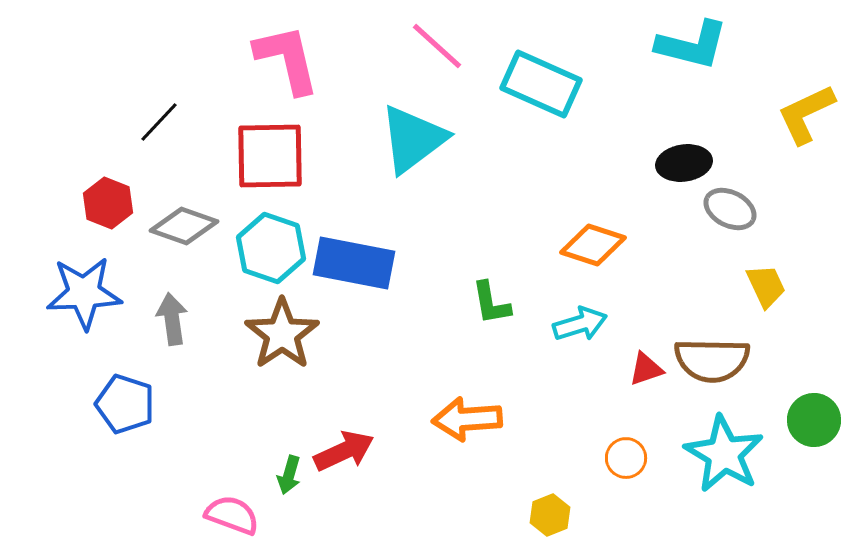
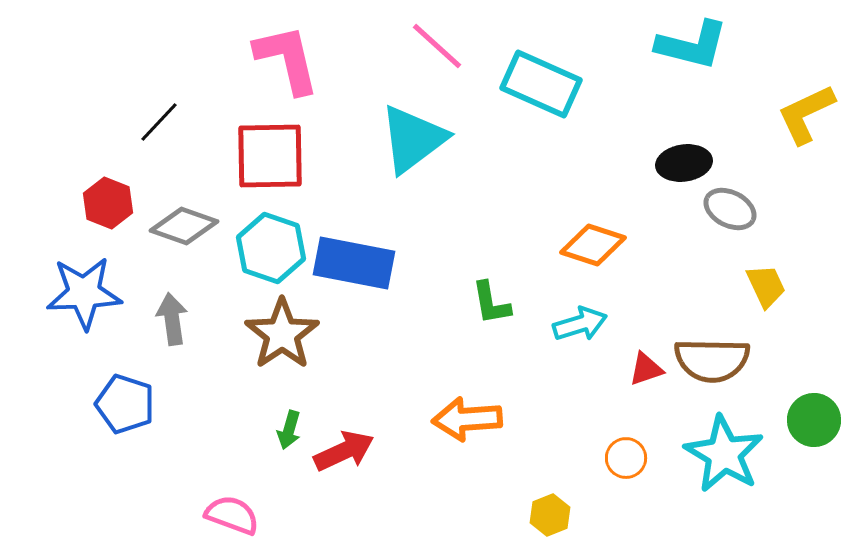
green arrow: moved 45 px up
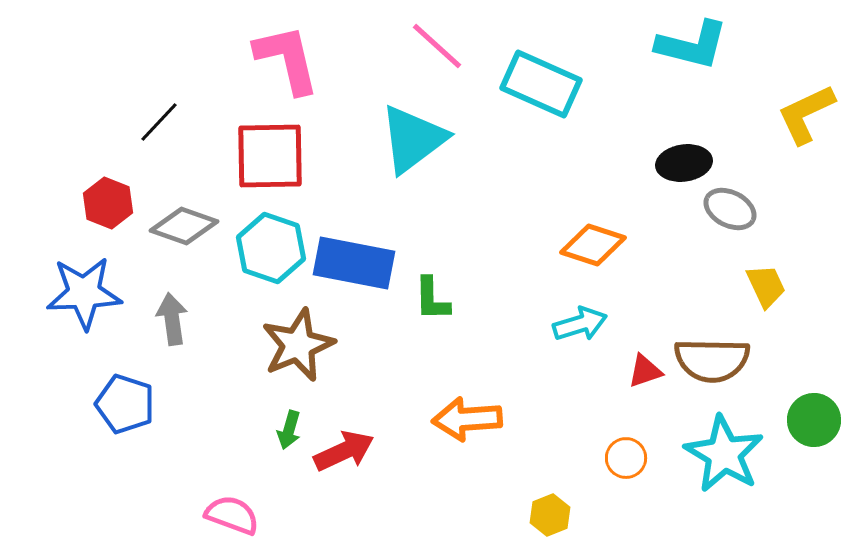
green L-shape: moved 59 px left, 4 px up; rotated 9 degrees clockwise
brown star: moved 16 px right, 11 px down; rotated 12 degrees clockwise
red triangle: moved 1 px left, 2 px down
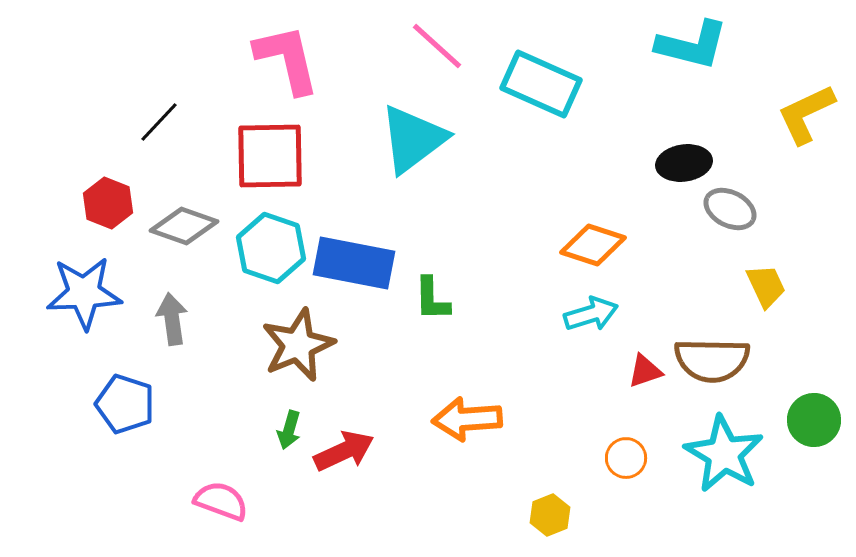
cyan arrow: moved 11 px right, 10 px up
pink semicircle: moved 11 px left, 14 px up
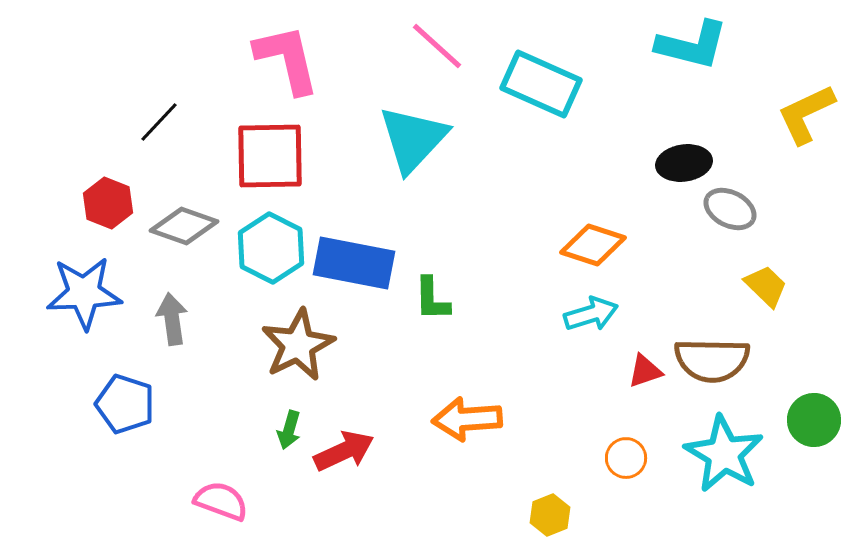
cyan triangle: rotated 10 degrees counterclockwise
cyan hexagon: rotated 8 degrees clockwise
yellow trapezoid: rotated 21 degrees counterclockwise
brown star: rotated 4 degrees counterclockwise
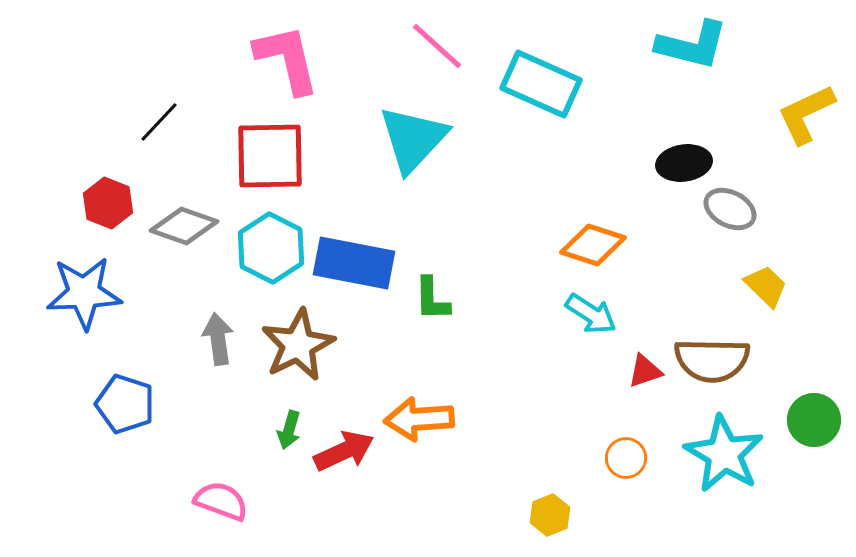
cyan arrow: rotated 50 degrees clockwise
gray arrow: moved 46 px right, 20 px down
orange arrow: moved 48 px left
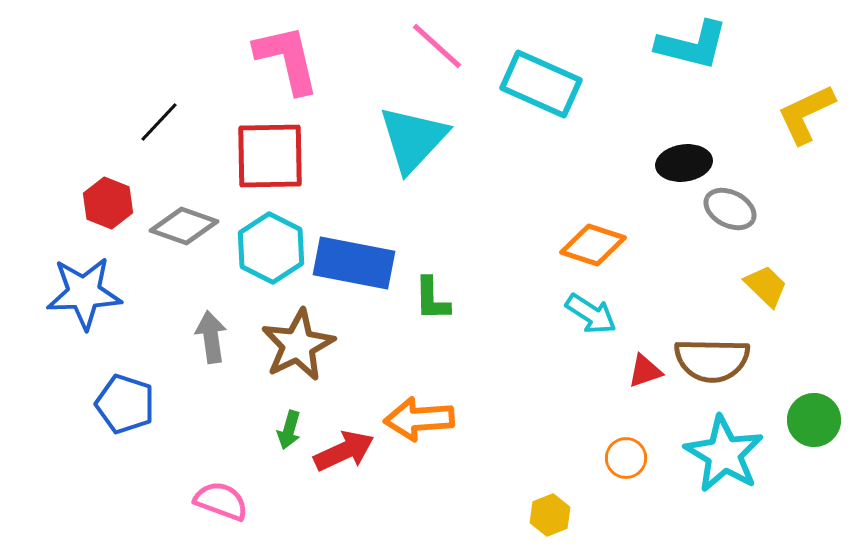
gray arrow: moved 7 px left, 2 px up
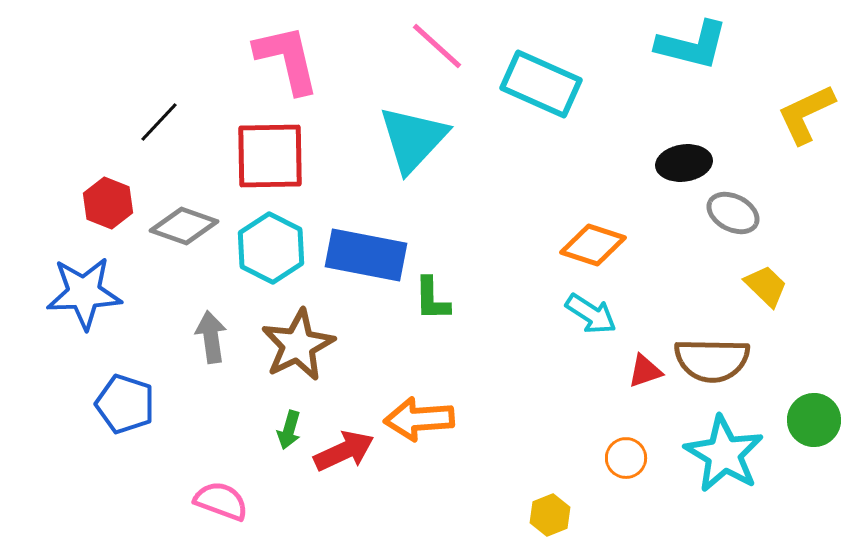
gray ellipse: moved 3 px right, 4 px down
blue rectangle: moved 12 px right, 8 px up
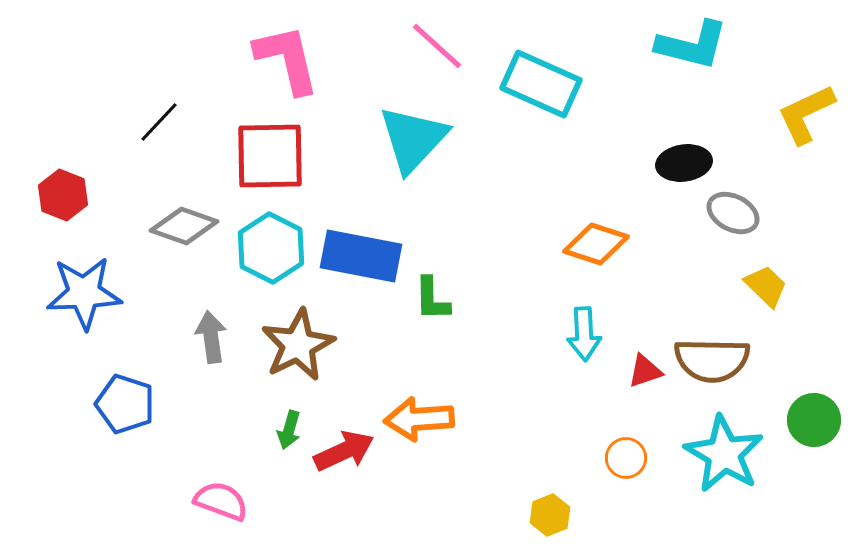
red hexagon: moved 45 px left, 8 px up
orange diamond: moved 3 px right, 1 px up
blue rectangle: moved 5 px left, 1 px down
cyan arrow: moved 7 px left, 20 px down; rotated 54 degrees clockwise
